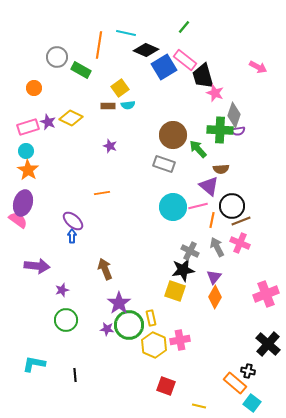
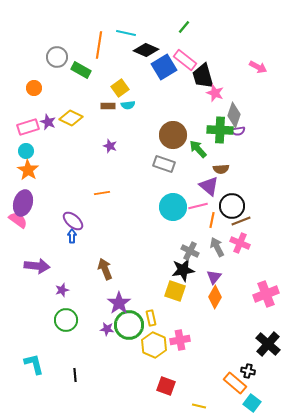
cyan L-shape at (34, 364): rotated 65 degrees clockwise
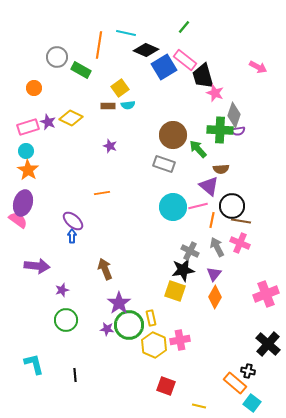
brown line at (241, 221): rotated 30 degrees clockwise
purple triangle at (214, 277): moved 3 px up
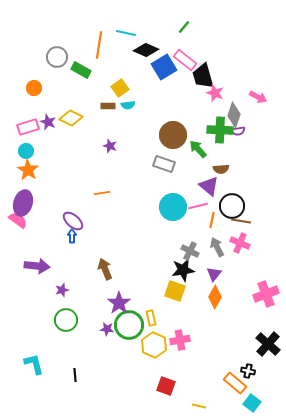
pink arrow at (258, 67): moved 30 px down
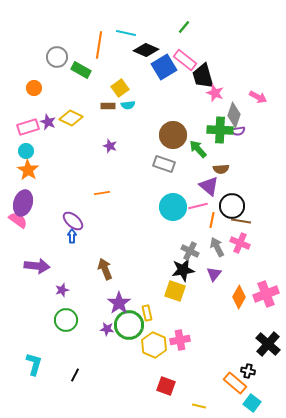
orange diamond at (215, 297): moved 24 px right
yellow rectangle at (151, 318): moved 4 px left, 5 px up
cyan L-shape at (34, 364): rotated 30 degrees clockwise
black line at (75, 375): rotated 32 degrees clockwise
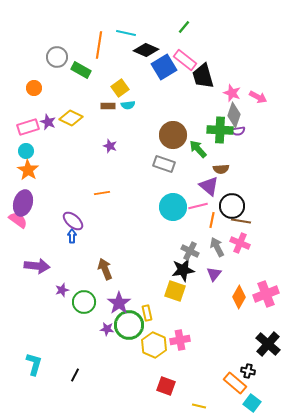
pink star at (215, 93): moved 17 px right
green circle at (66, 320): moved 18 px right, 18 px up
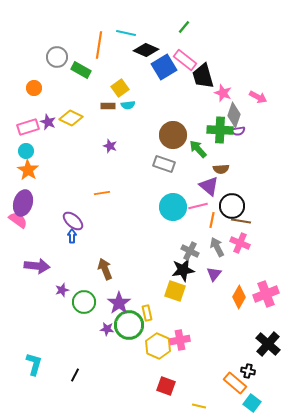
pink star at (232, 93): moved 9 px left
yellow hexagon at (154, 345): moved 4 px right, 1 px down
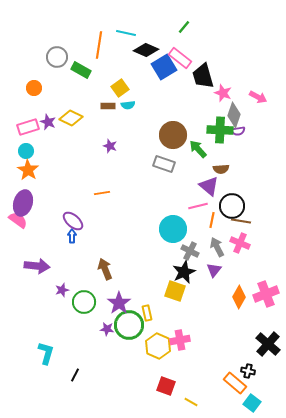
pink rectangle at (185, 60): moved 5 px left, 2 px up
cyan circle at (173, 207): moved 22 px down
black star at (183, 270): moved 1 px right, 2 px down; rotated 15 degrees counterclockwise
purple triangle at (214, 274): moved 4 px up
cyan L-shape at (34, 364): moved 12 px right, 11 px up
yellow line at (199, 406): moved 8 px left, 4 px up; rotated 16 degrees clockwise
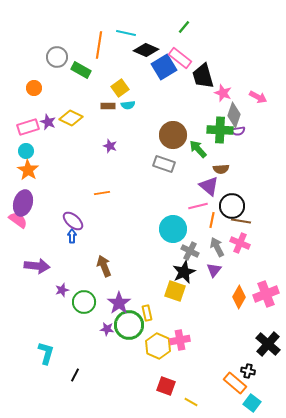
brown arrow at (105, 269): moved 1 px left, 3 px up
